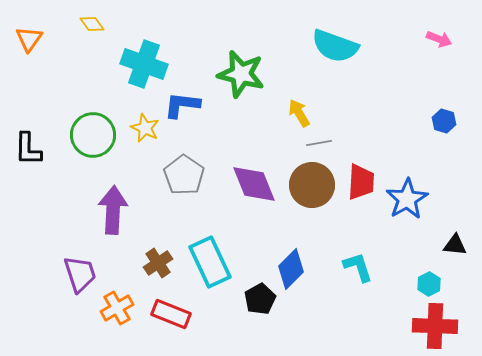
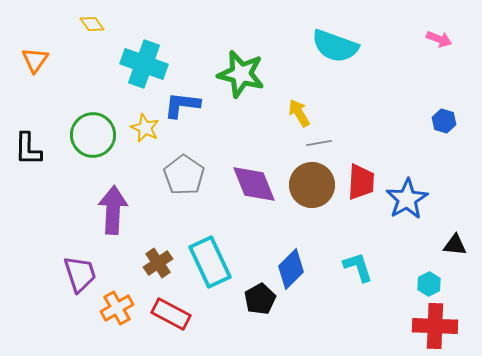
orange triangle: moved 6 px right, 21 px down
red rectangle: rotated 6 degrees clockwise
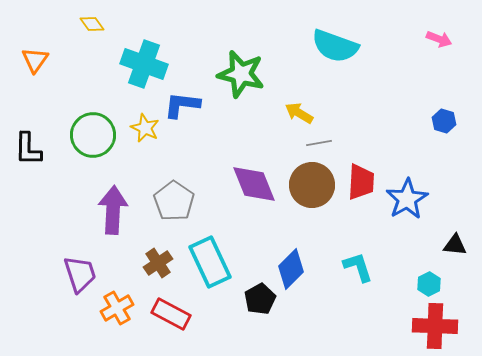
yellow arrow: rotated 28 degrees counterclockwise
gray pentagon: moved 10 px left, 26 px down
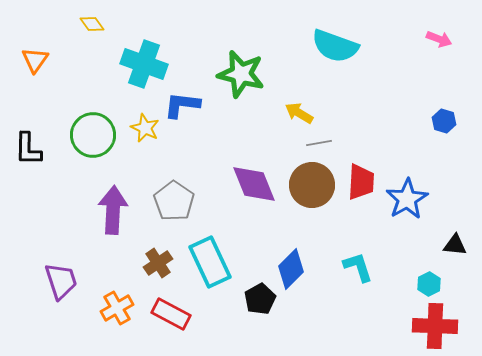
purple trapezoid: moved 19 px left, 7 px down
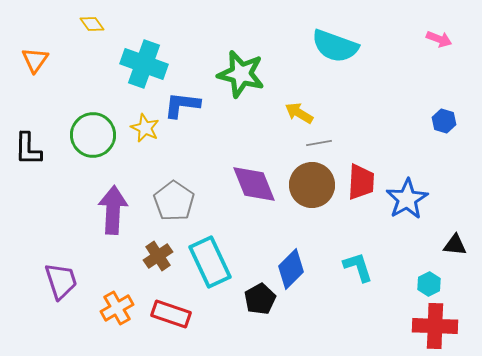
brown cross: moved 7 px up
red rectangle: rotated 9 degrees counterclockwise
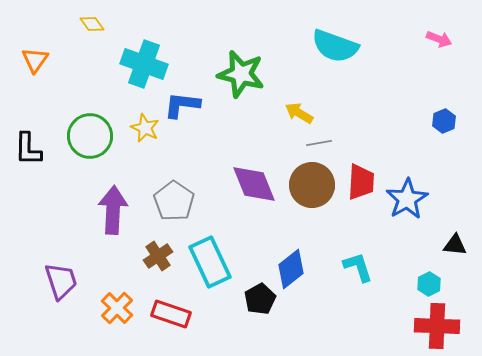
blue hexagon: rotated 20 degrees clockwise
green circle: moved 3 px left, 1 px down
blue diamond: rotated 6 degrees clockwise
orange cross: rotated 16 degrees counterclockwise
red cross: moved 2 px right
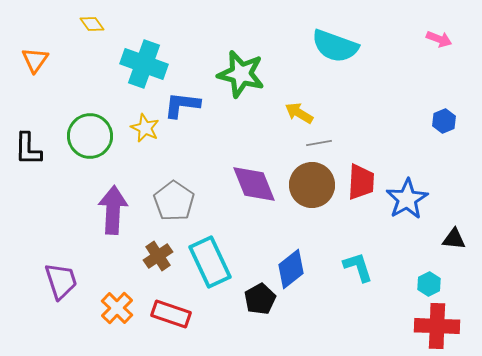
black triangle: moved 1 px left, 6 px up
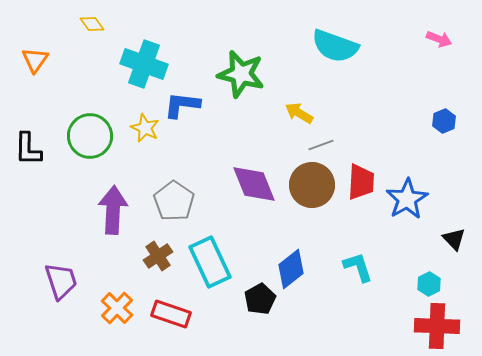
gray line: moved 2 px right, 2 px down; rotated 10 degrees counterclockwise
black triangle: rotated 40 degrees clockwise
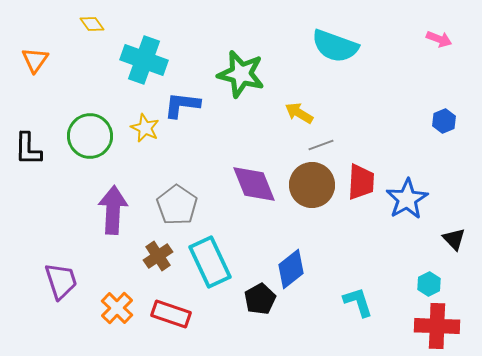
cyan cross: moved 4 px up
gray pentagon: moved 3 px right, 4 px down
cyan L-shape: moved 35 px down
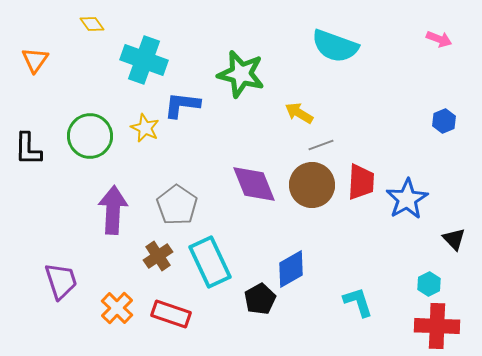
blue diamond: rotated 9 degrees clockwise
